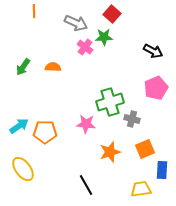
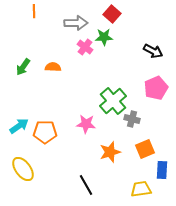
gray arrow: rotated 25 degrees counterclockwise
green cross: moved 3 px right, 1 px up; rotated 24 degrees counterclockwise
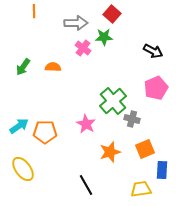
pink cross: moved 2 px left, 1 px down
pink star: rotated 24 degrees clockwise
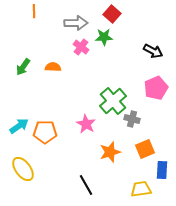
pink cross: moved 2 px left, 1 px up
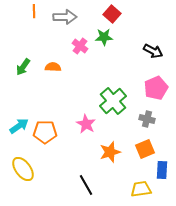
gray arrow: moved 11 px left, 6 px up
pink cross: moved 1 px left, 1 px up
gray cross: moved 15 px right
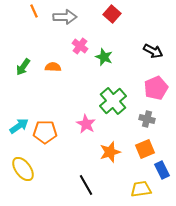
orange line: rotated 24 degrees counterclockwise
green star: moved 20 px down; rotated 24 degrees clockwise
blue rectangle: rotated 30 degrees counterclockwise
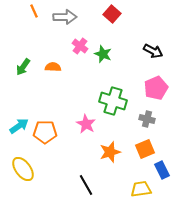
green star: moved 1 px left, 3 px up
green cross: rotated 32 degrees counterclockwise
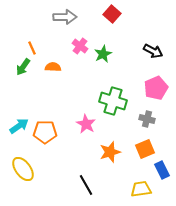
orange line: moved 2 px left, 37 px down
green star: rotated 24 degrees clockwise
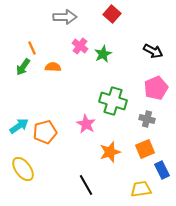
orange pentagon: rotated 15 degrees counterclockwise
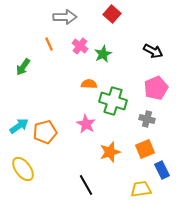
orange line: moved 17 px right, 4 px up
orange semicircle: moved 36 px right, 17 px down
